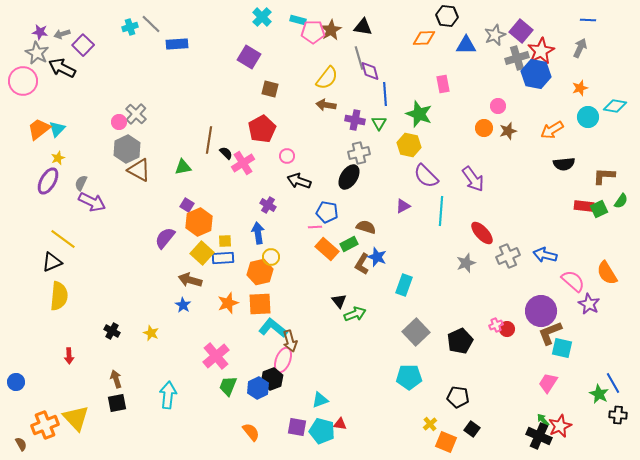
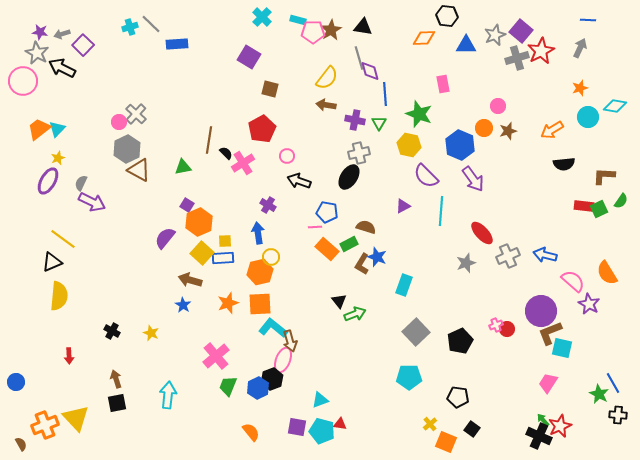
blue hexagon at (536, 74): moved 76 px left, 71 px down; rotated 12 degrees clockwise
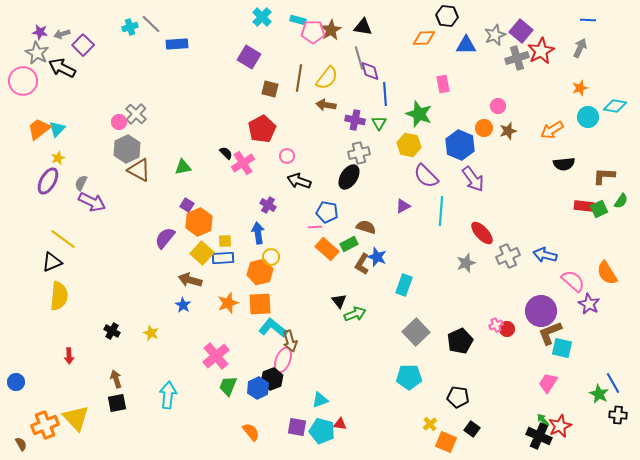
brown line at (209, 140): moved 90 px right, 62 px up
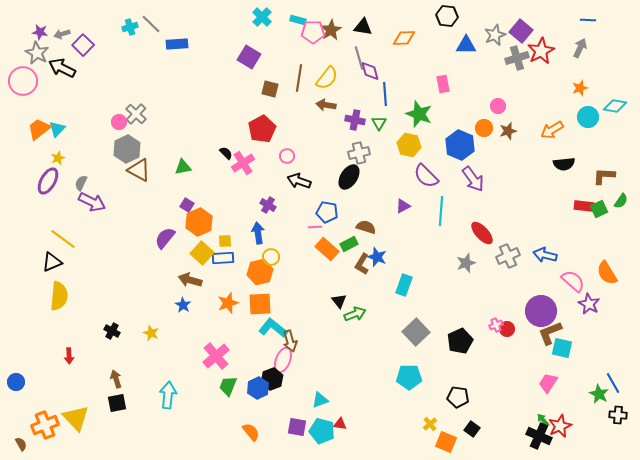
orange diamond at (424, 38): moved 20 px left
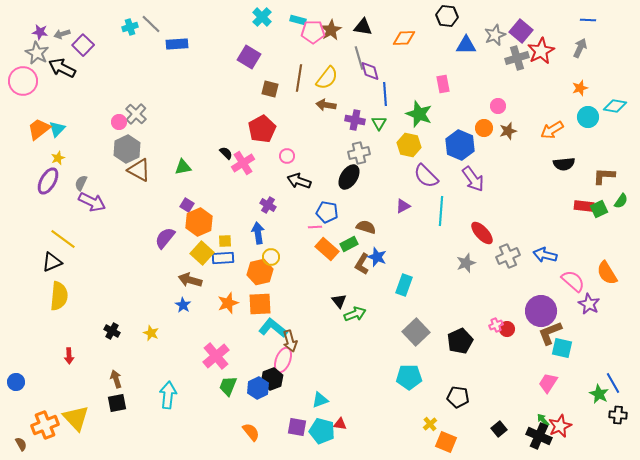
black square at (472, 429): moved 27 px right; rotated 14 degrees clockwise
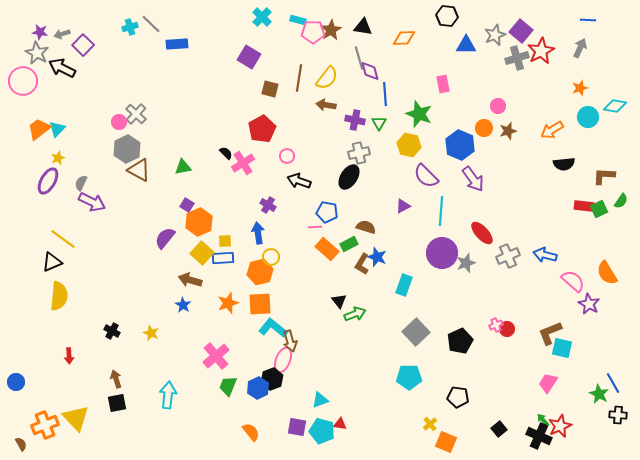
purple circle at (541, 311): moved 99 px left, 58 px up
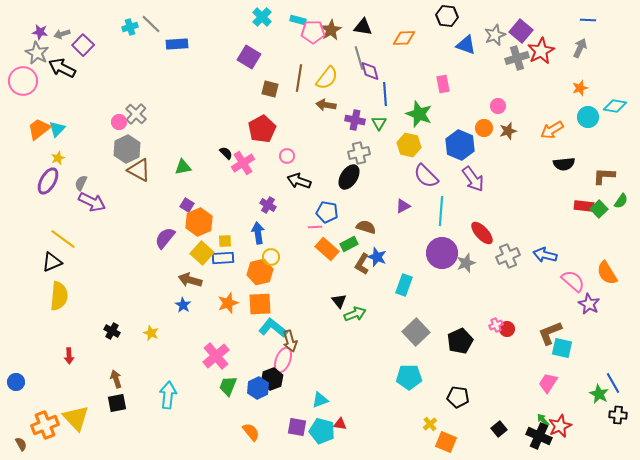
blue triangle at (466, 45): rotated 20 degrees clockwise
green square at (599, 209): rotated 18 degrees counterclockwise
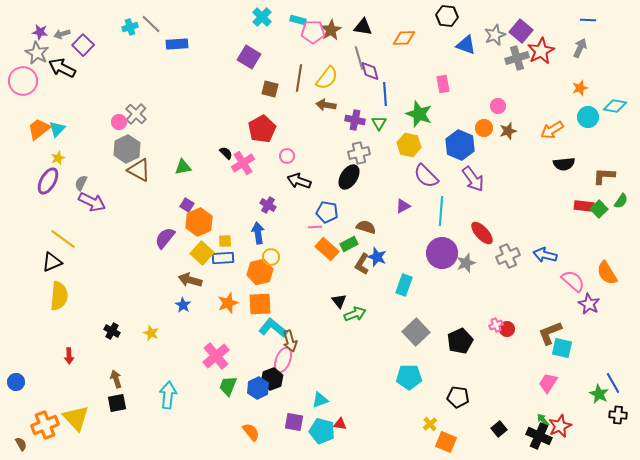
purple square at (297, 427): moved 3 px left, 5 px up
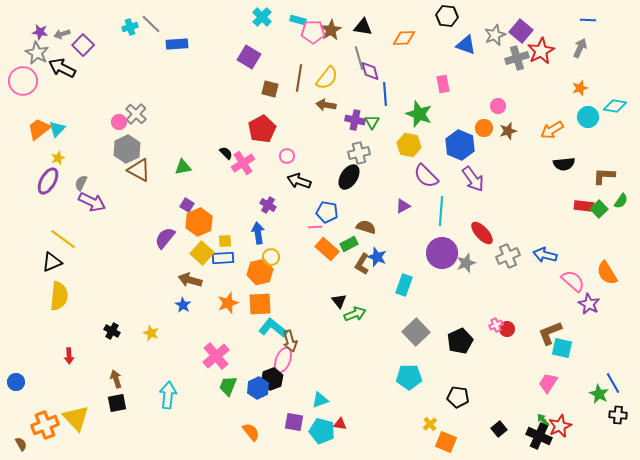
green triangle at (379, 123): moved 7 px left, 1 px up
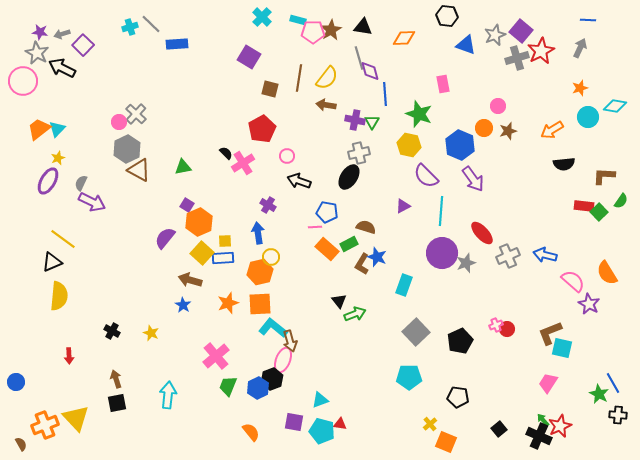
green square at (599, 209): moved 3 px down
